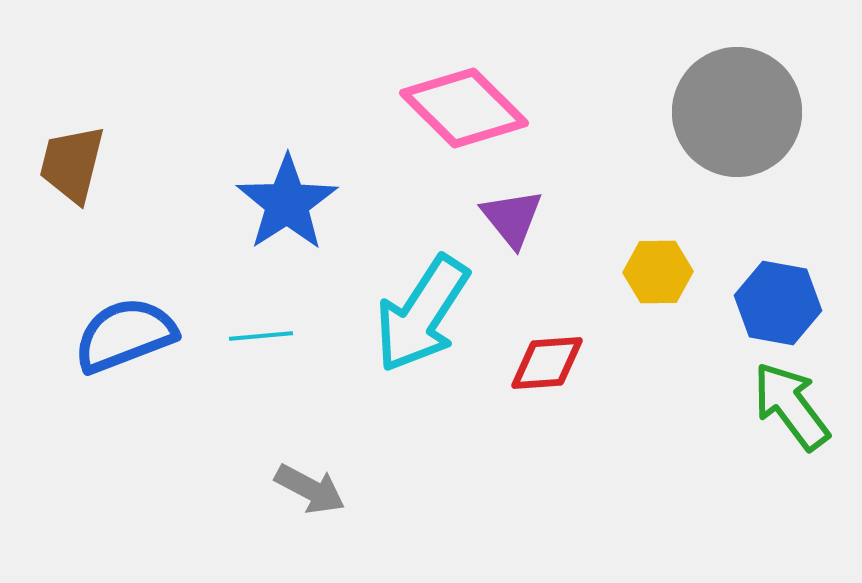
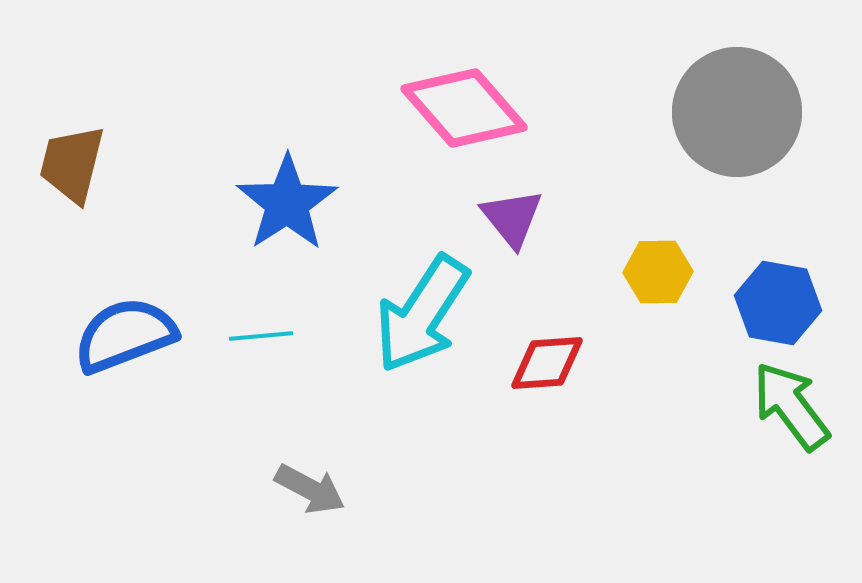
pink diamond: rotated 4 degrees clockwise
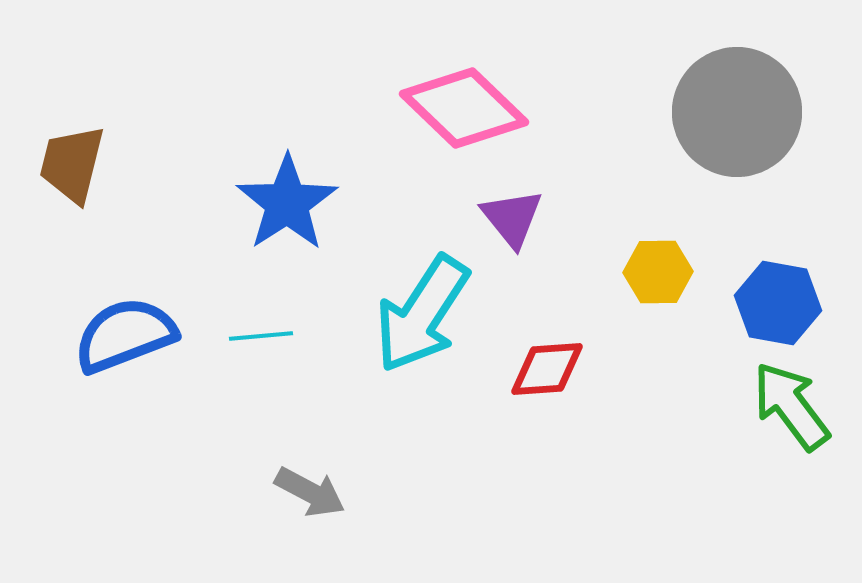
pink diamond: rotated 5 degrees counterclockwise
red diamond: moved 6 px down
gray arrow: moved 3 px down
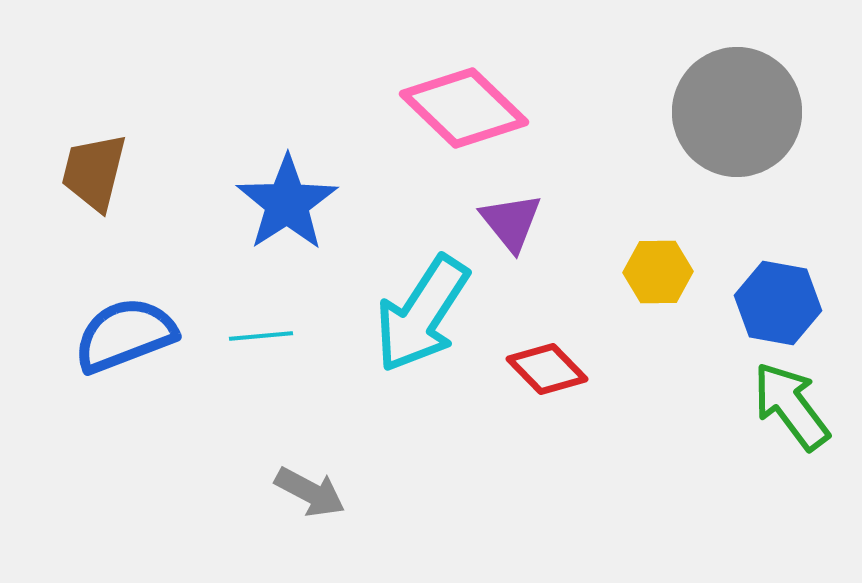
brown trapezoid: moved 22 px right, 8 px down
purple triangle: moved 1 px left, 4 px down
red diamond: rotated 50 degrees clockwise
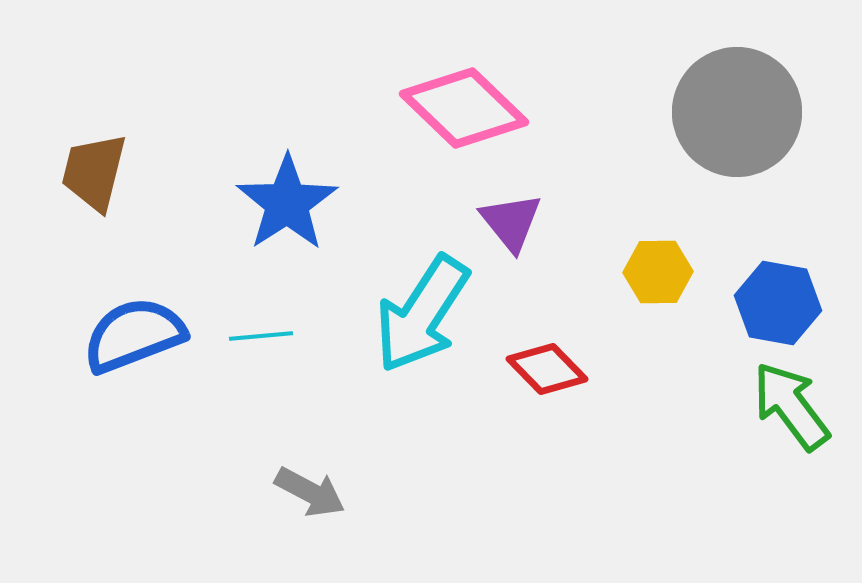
blue semicircle: moved 9 px right
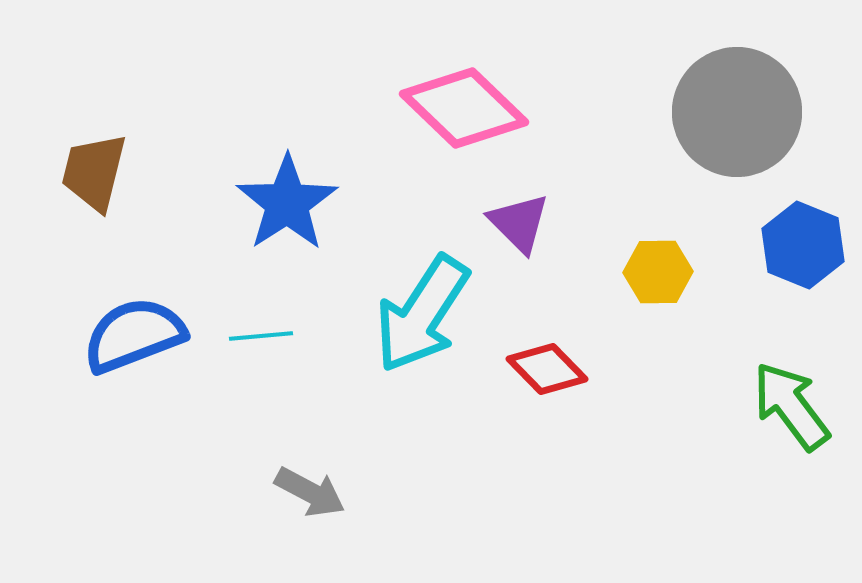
purple triangle: moved 8 px right, 1 px down; rotated 6 degrees counterclockwise
blue hexagon: moved 25 px right, 58 px up; rotated 12 degrees clockwise
